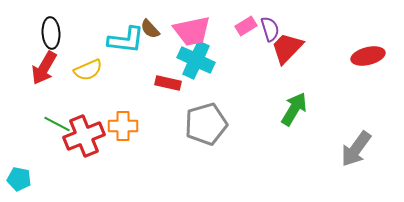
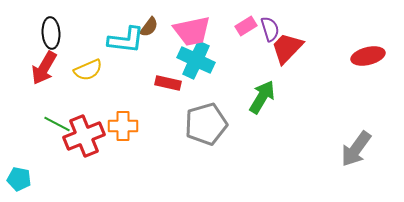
brown semicircle: moved 1 px left, 2 px up; rotated 100 degrees counterclockwise
green arrow: moved 32 px left, 12 px up
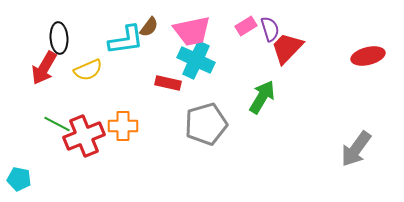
black ellipse: moved 8 px right, 5 px down
cyan L-shape: rotated 15 degrees counterclockwise
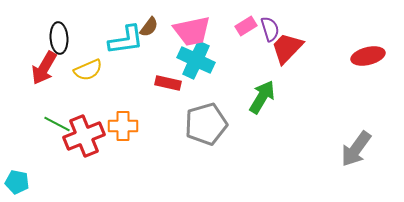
cyan pentagon: moved 2 px left, 3 px down
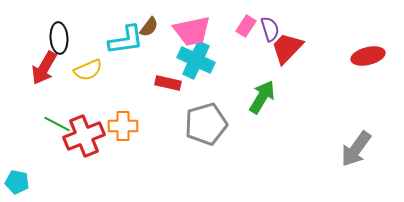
pink rectangle: rotated 25 degrees counterclockwise
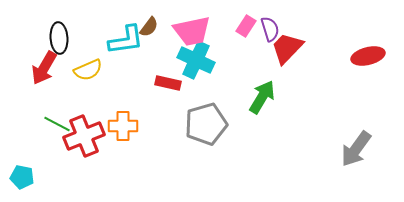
cyan pentagon: moved 5 px right, 5 px up
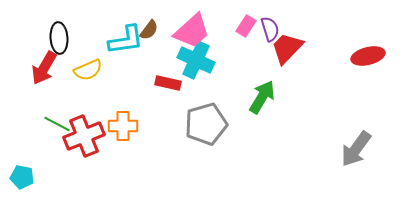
brown semicircle: moved 3 px down
pink trapezoid: rotated 30 degrees counterclockwise
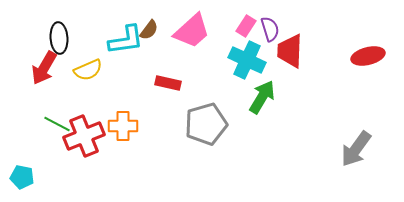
red trapezoid: moved 3 px right, 3 px down; rotated 42 degrees counterclockwise
cyan cross: moved 51 px right
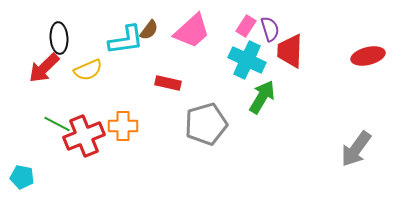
red arrow: rotated 16 degrees clockwise
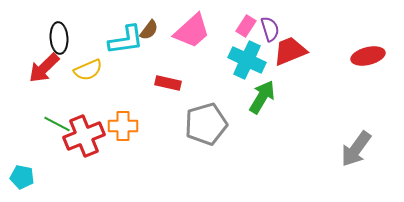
red trapezoid: rotated 66 degrees clockwise
